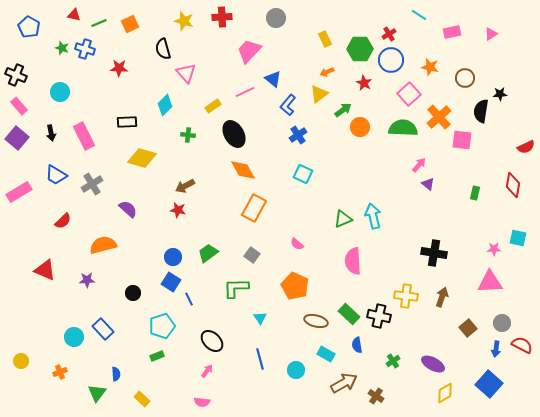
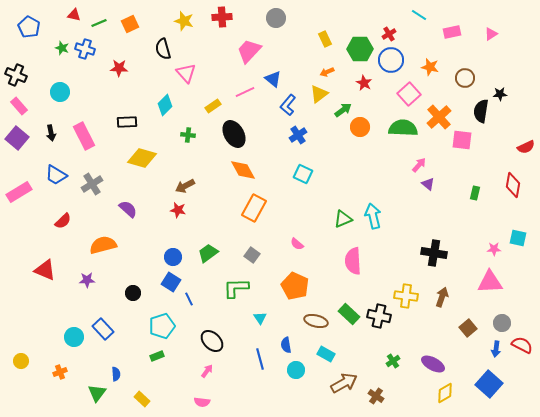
blue semicircle at (357, 345): moved 71 px left
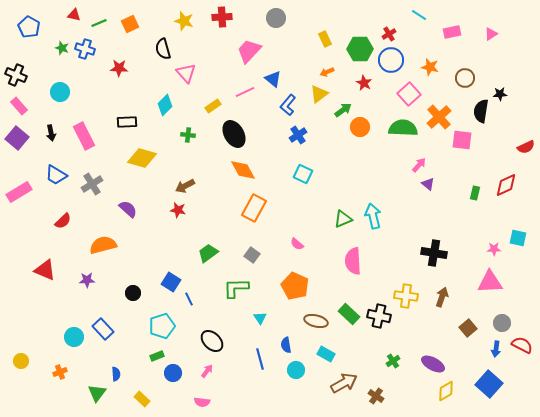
red diamond at (513, 185): moved 7 px left; rotated 55 degrees clockwise
blue circle at (173, 257): moved 116 px down
yellow diamond at (445, 393): moved 1 px right, 2 px up
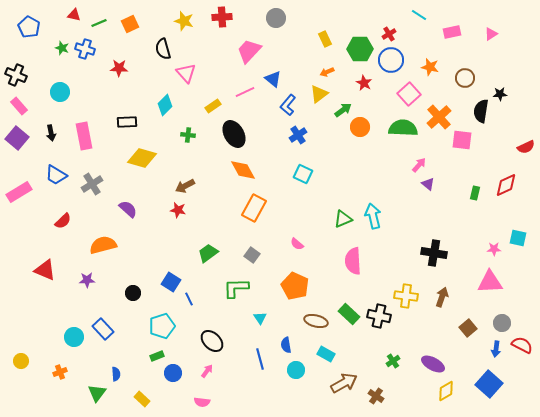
pink rectangle at (84, 136): rotated 16 degrees clockwise
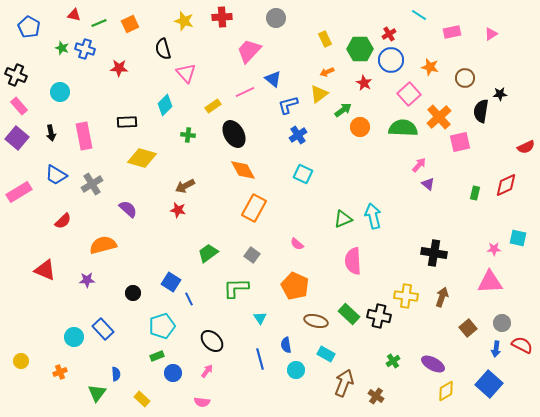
blue L-shape at (288, 105): rotated 35 degrees clockwise
pink square at (462, 140): moved 2 px left, 2 px down; rotated 20 degrees counterclockwise
brown arrow at (344, 383): rotated 40 degrees counterclockwise
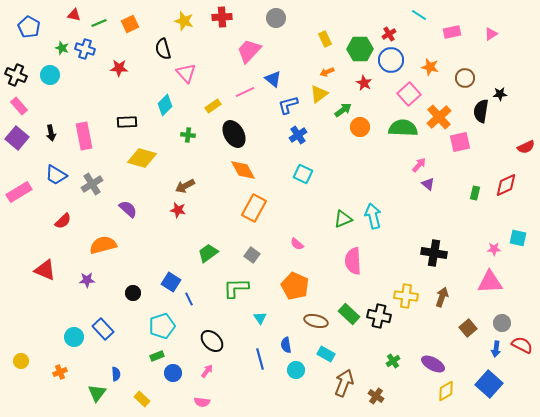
cyan circle at (60, 92): moved 10 px left, 17 px up
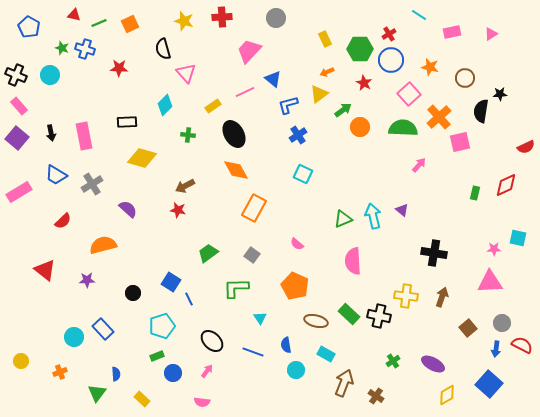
orange diamond at (243, 170): moved 7 px left
purple triangle at (428, 184): moved 26 px left, 26 px down
red triangle at (45, 270): rotated 15 degrees clockwise
blue line at (260, 359): moved 7 px left, 7 px up; rotated 55 degrees counterclockwise
yellow diamond at (446, 391): moved 1 px right, 4 px down
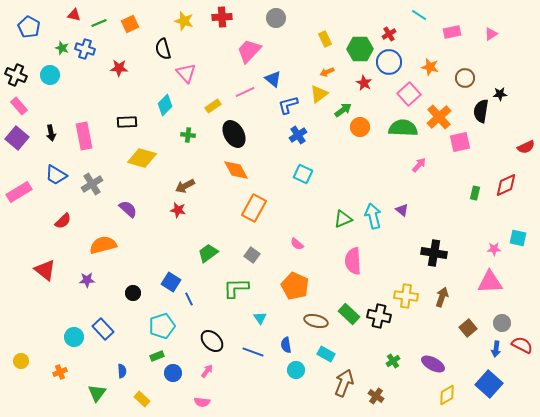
blue circle at (391, 60): moved 2 px left, 2 px down
blue semicircle at (116, 374): moved 6 px right, 3 px up
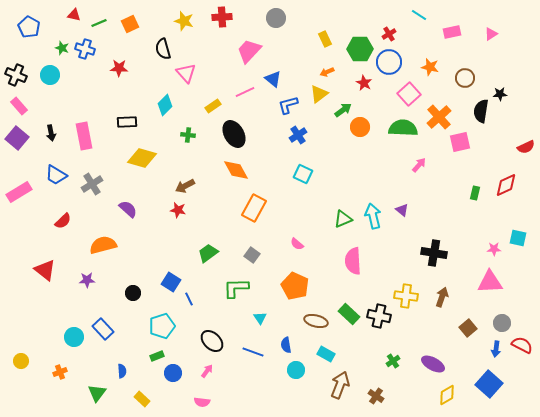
brown arrow at (344, 383): moved 4 px left, 2 px down
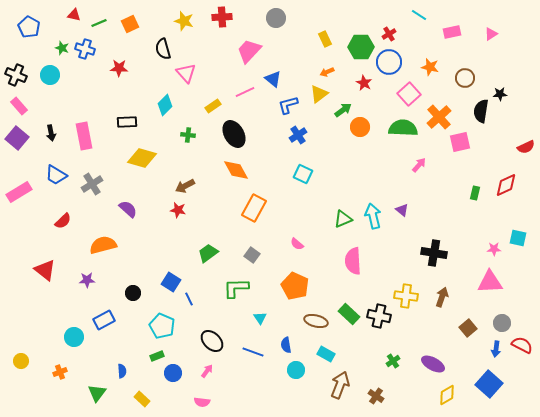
green hexagon at (360, 49): moved 1 px right, 2 px up
cyan pentagon at (162, 326): rotated 30 degrees counterclockwise
blue rectangle at (103, 329): moved 1 px right, 9 px up; rotated 75 degrees counterclockwise
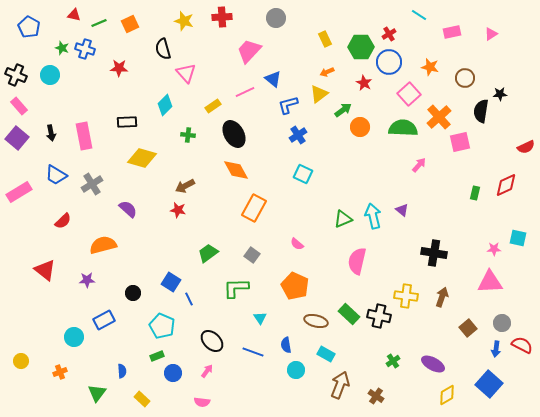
pink semicircle at (353, 261): moved 4 px right; rotated 16 degrees clockwise
